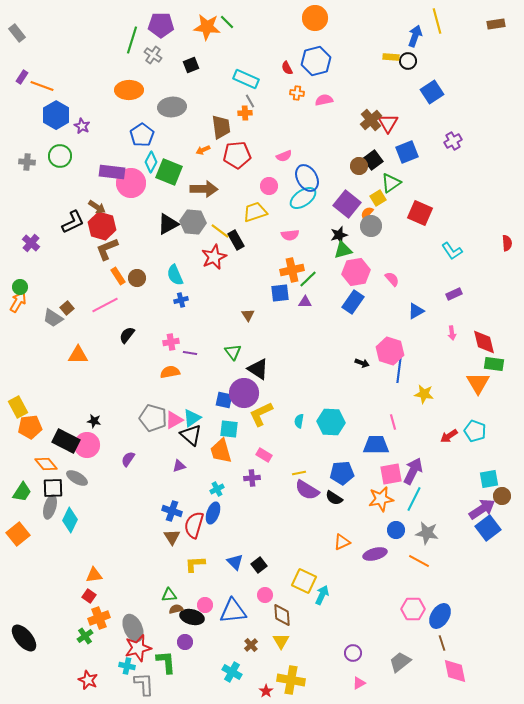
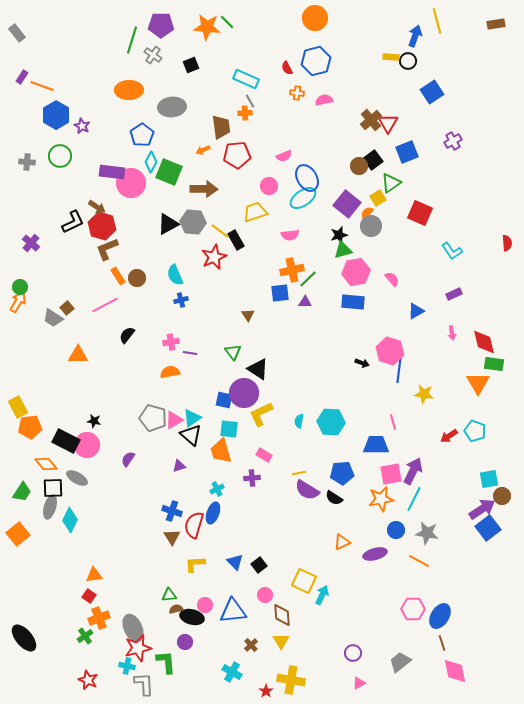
blue rectangle at (353, 302): rotated 60 degrees clockwise
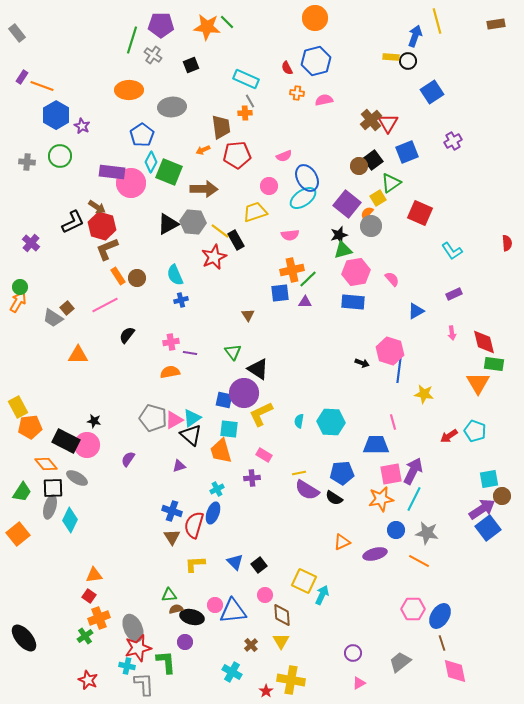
pink circle at (205, 605): moved 10 px right
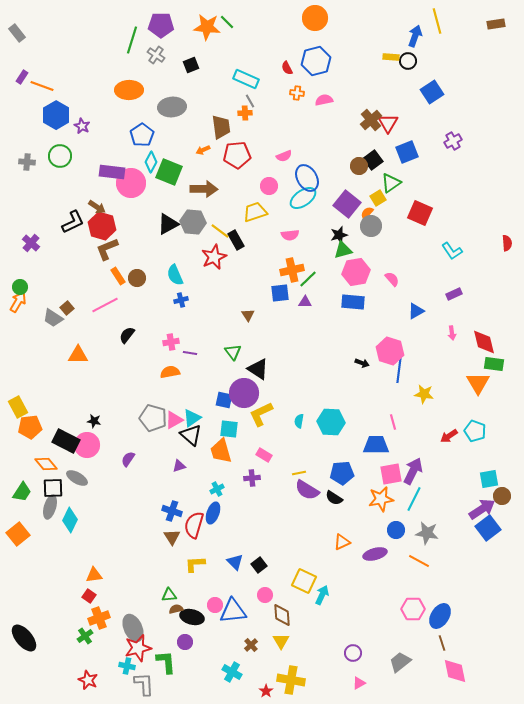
gray cross at (153, 55): moved 3 px right
